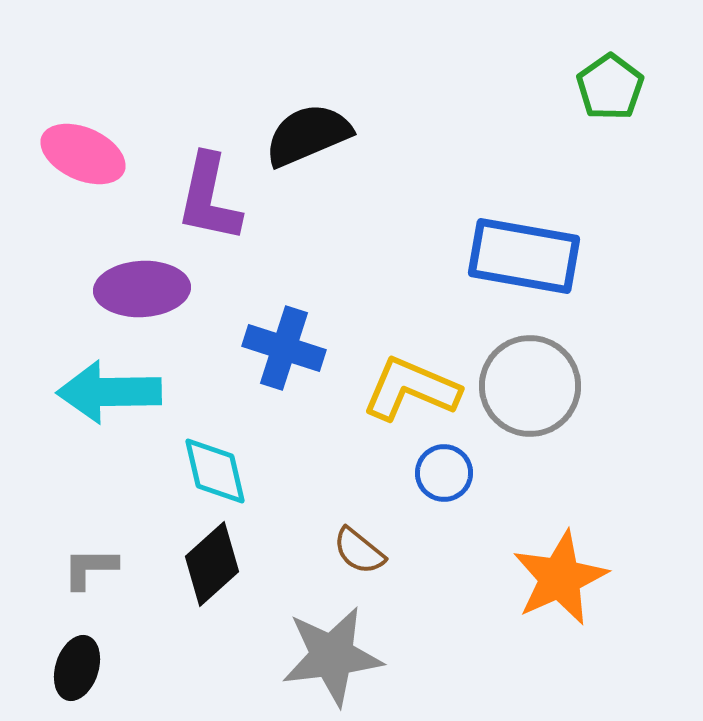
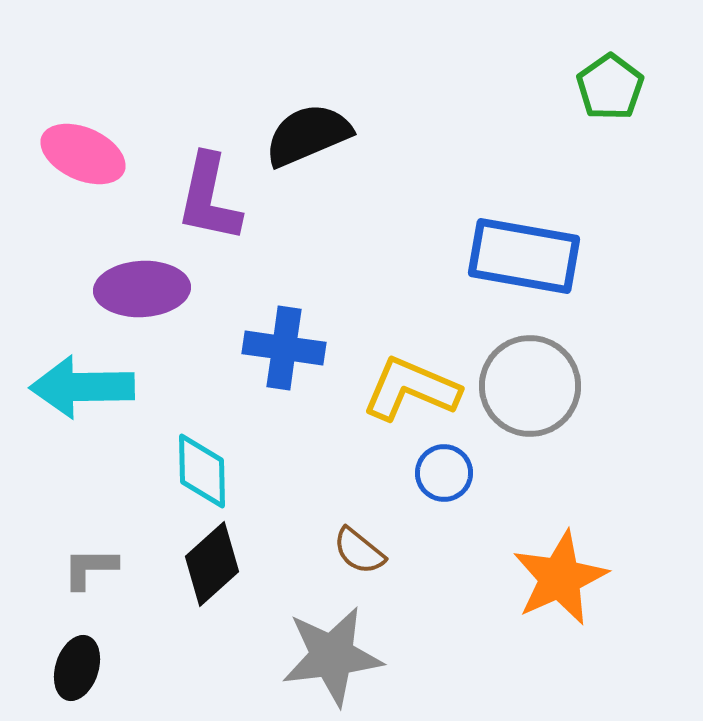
blue cross: rotated 10 degrees counterclockwise
cyan arrow: moved 27 px left, 5 px up
cyan diamond: moved 13 px left; rotated 12 degrees clockwise
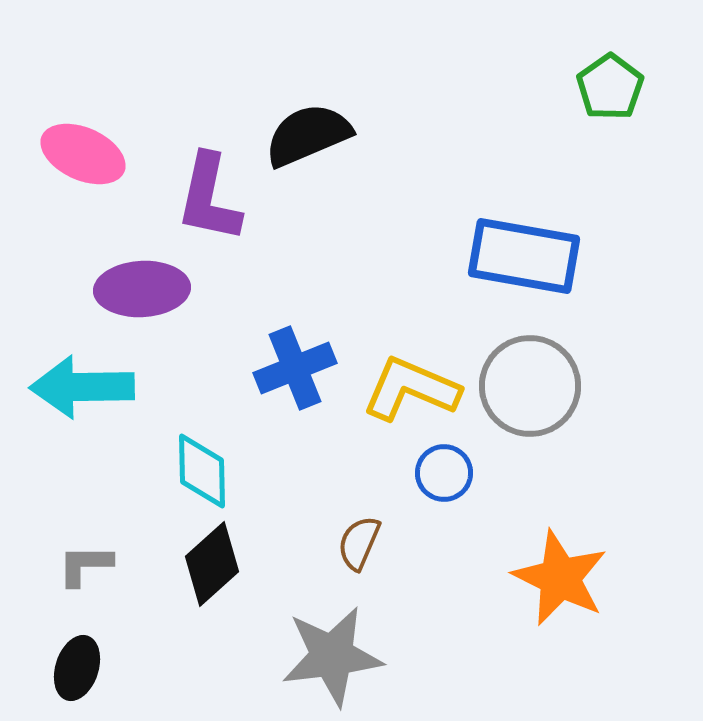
blue cross: moved 11 px right, 20 px down; rotated 30 degrees counterclockwise
brown semicircle: moved 8 px up; rotated 74 degrees clockwise
gray L-shape: moved 5 px left, 3 px up
orange star: rotated 22 degrees counterclockwise
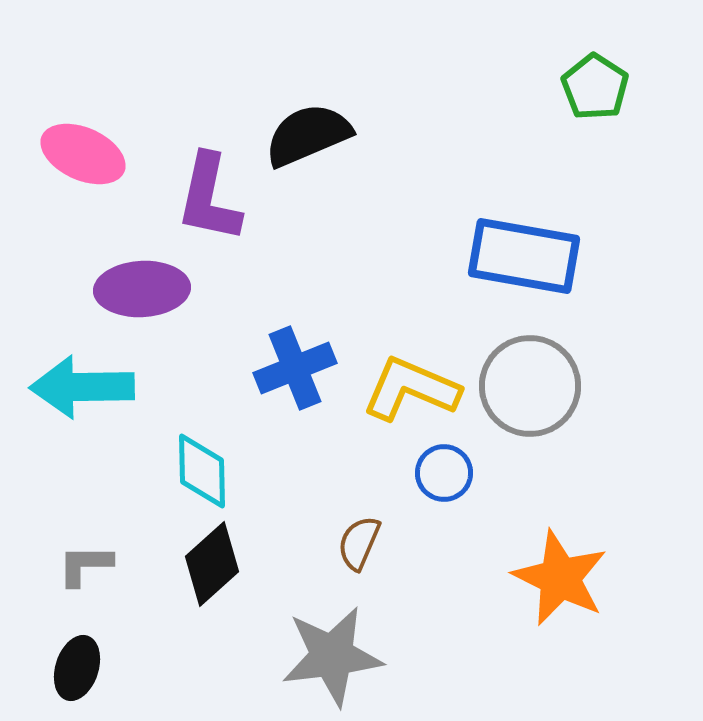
green pentagon: moved 15 px left; rotated 4 degrees counterclockwise
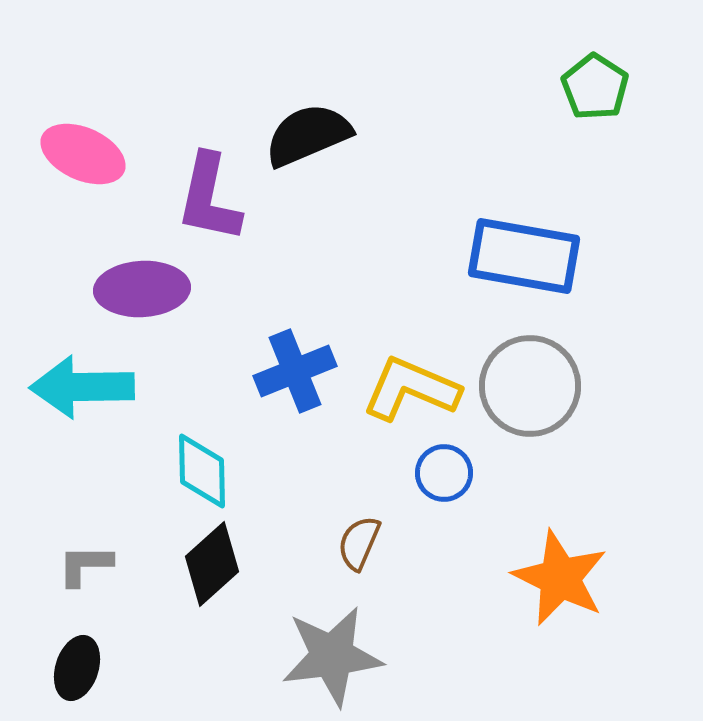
blue cross: moved 3 px down
